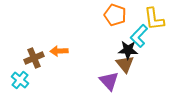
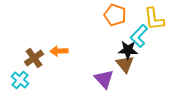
brown cross: rotated 12 degrees counterclockwise
purple triangle: moved 5 px left, 2 px up
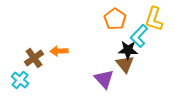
orange pentagon: moved 4 px down; rotated 15 degrees clockwise
yellow L-shape: rotated 25 degrees clockwise
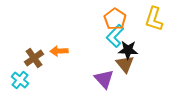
cyan L-shape: moved 24 px left
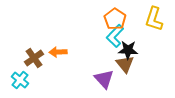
orange arrow: moved 1 px left, 1 px down
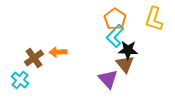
purple triangle: moved 4 px right
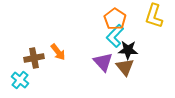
yellow L-shape: moved 3 px up
orange arrow: rotated 126 degrees counterclockwise
brown cross: rotated 24 degrees clockwise
brown triangle: moved 3 px down
purple triangle: moved 5 px left, 17 px up
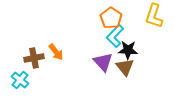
orange pentagon: moved 4 px left, 1 px up
orange arrow: moved 2 px left
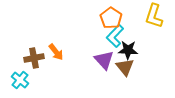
purple triangle: moved 1 px right, 2 px up
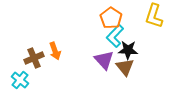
orange arrow: moved 1 px left, 1 px up; rotated 18 degrees clockwise
brown cross: rotated 12 degrees counterclockwise
